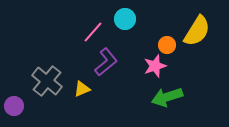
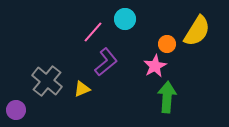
orange circle: moved 1 px up
pink star: rotated 10 degrees counterclockwise
green arrow: rotated 112 degrees clockwise
purple circle: moved 2 px right, 4 px down
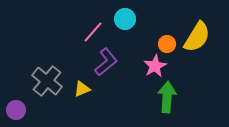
yellow semicircle: moved 6 px down
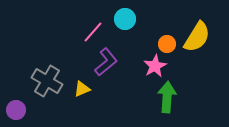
gray cross: rotated 8 degrees counterclockwise
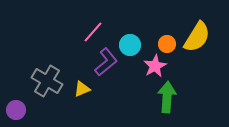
cyan circle: moved 5 px right, 26 px down
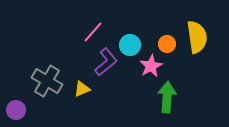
yellow semicircle: rotated 40 degrees counterclockwise
pink star: moved 4 px left
